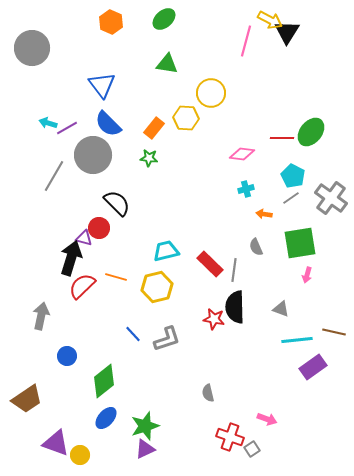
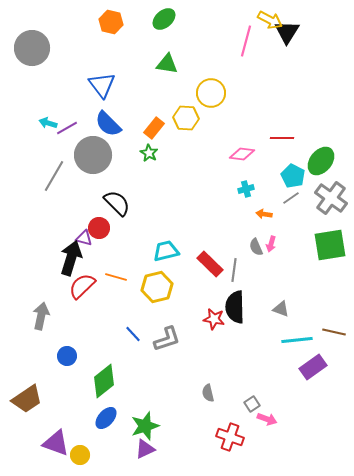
orange hexagon at (111, 22): rotated 10 degrees counterclockwise
green ellipse at (311, 132): moved 10 px right, 29 px down
green star at (149, 158): moved 5 px up; rotated 24 degrees clockwise
green square at (300, 243): moved 30 px right, 2 px down
pink arrow at (307, 275): moved 36 px left, 31 px up
gray square at (252, 449): moved 45 px up
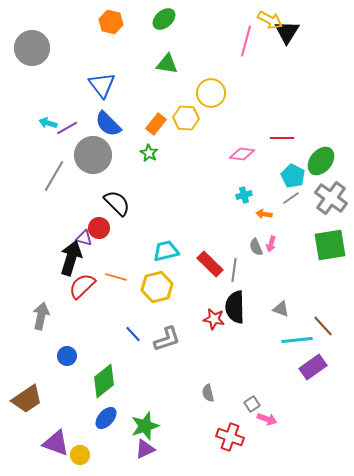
orange rectangle at (154, 128): moved 2 px right, 4 px up
cyan cross at (246, 189): moved 2 px left, 6 px down
brown line at (334, 332): moved 11 px left, 6 px up; rotated 35 degrees clockwise
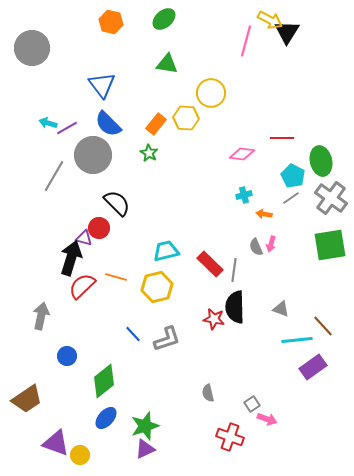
green ellipse at (321, 161): rotated 52 degrees counterclockwise
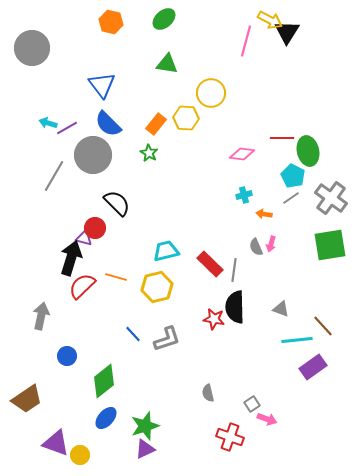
green ellipse at (321, 161): moved 13 px left, 10 px up
red circle at (99, 228): moved 4 px left
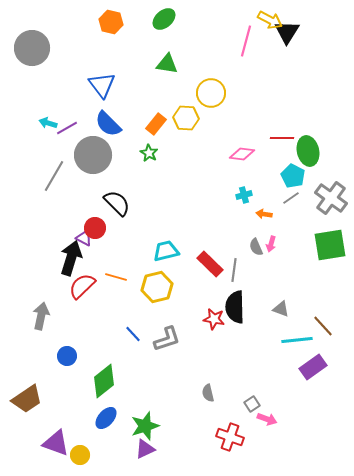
purple triangle at (84, 238): rotated 12 degrees clockwise
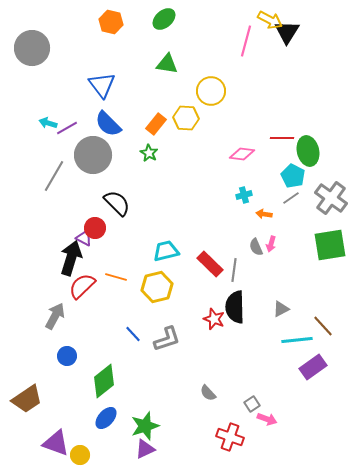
yellow circle at (211, 93): moved 2 px up
gray triangle at (281, 309): rotated 48 degrees counterclockwise
gray arrow at (41, 316): moved 14 px right; rotated 16 degrees clockwise
red star at (214, 319): rotated 10 degrees clockwise
gray semicircle at (208, 393): rotated 30 degrees counterclockwise
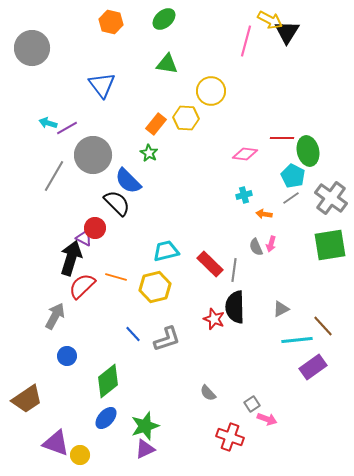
blue semicircle at (108, 124): moved 20 px right, 57 px down
pink diamond at (242, 154): moved 3 px right
yellow hexagon at (157, 287): moved 2 px left
green diamond at (104, 381): moved 4 px right
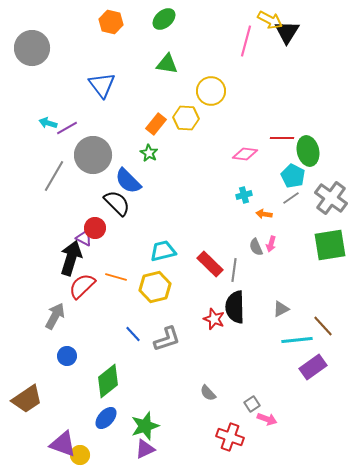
cyan trapezoid at (166, 251): moved 3 px left
purple triangle at (56, 443): moved 7 px right, 1 px down
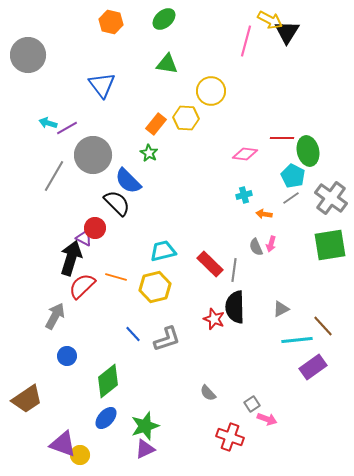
gray circle at (32, 48): moved 4 px left, 7 px down
